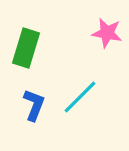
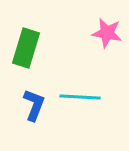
cyan line: rotated 48 degrees clockwise
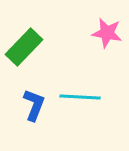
green rectangle: moved 2 px left, 1 px up; rotated 27 degrees clockwise
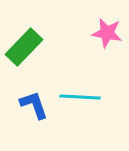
blue L-shape: rotated 40 degrees counterclockwise
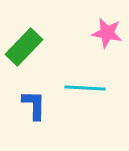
cyan line: moved 5 px right, 9 px up
blue L-shape: rotated 20 degrees clockwise
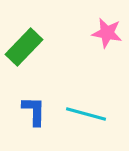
cyan line: moved 1 px right, 26 px down; rotated 12 degrees clockwise
blue L-shape: moved 6 px down
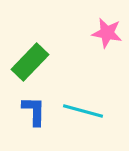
green rectangle: moved 6 px right, 15 px down
cyan line: moved 3 px left, 3 px up
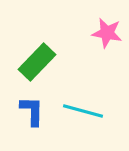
green rectangle: moved 7 px right
blue L-shape: moved 2 px left
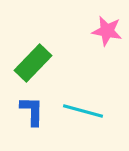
pink star: moved 2 px up
green rectangle: moved 4 px left, 1 px down
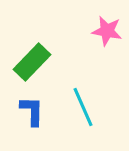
green rectangle: moved 1 px left, 1 px up
cyan line: moved 4 px up; rotated 51 degrees clockwise
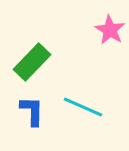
pink star: moved 3 px right, 1 px up; rotated 20 degrees clockwise
cyan line: rotated 42 degrees counterclockwise
